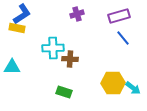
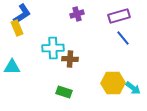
yellow rectangle: rotated 56 degrees clockwise
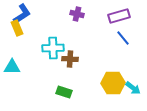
purple cross: rotated 32 degrees clockwise
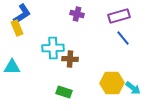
yellow hexagon: moved 1 px left
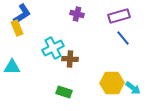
cyan cross: rotated 25 degrees counterclockwise
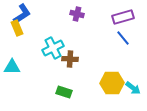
purple rectangle: moved 4 px right, 1 px down
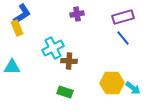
purple cross: rotated 24 degrees counterclockwise
brown cross: moved 1 px left, 2 px down
green rectangle: moved 1 px right
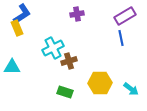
purple rectangle: moved 2 px right, 1 px up; rotated 15 degrees counterclockwise
blue line: moved 2 px left; rotated 28 degrees clockwise
brown cross: rotated 21 degrees counterclockwise
yellow hexagon: moved 12 px left
cyan arrow: moved 2 px left, 1 px down
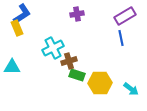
green rectangle: moved 12 px right, 17 px up
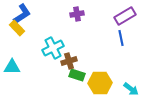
yellow rectangle: rotated 21 degrees counterclockwise
